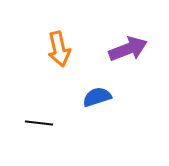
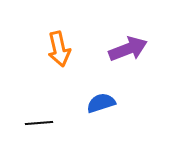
blue semicircle: moved 4 px right, 6 px down
black line: rotated 12 degrees counterclockwise
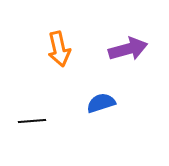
purple arrow: rotated 6 degrees clockwise
black line: moved 7 px left, 2 px up
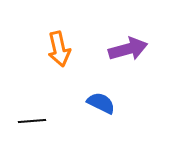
blue semicircle: rotated 44 degrees clockwise
